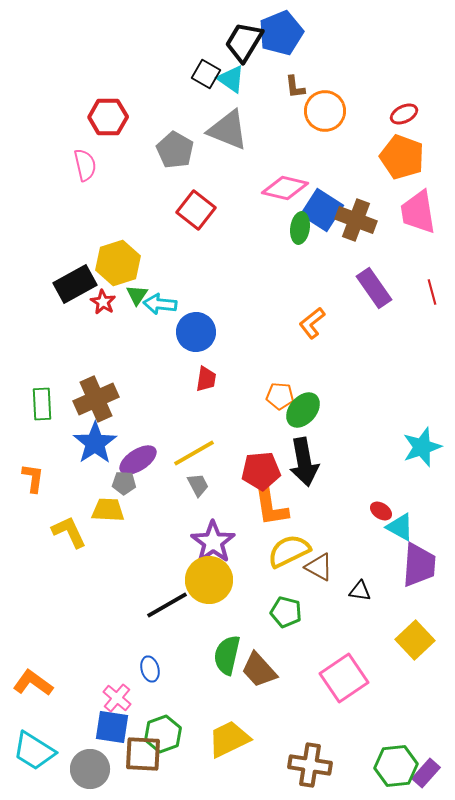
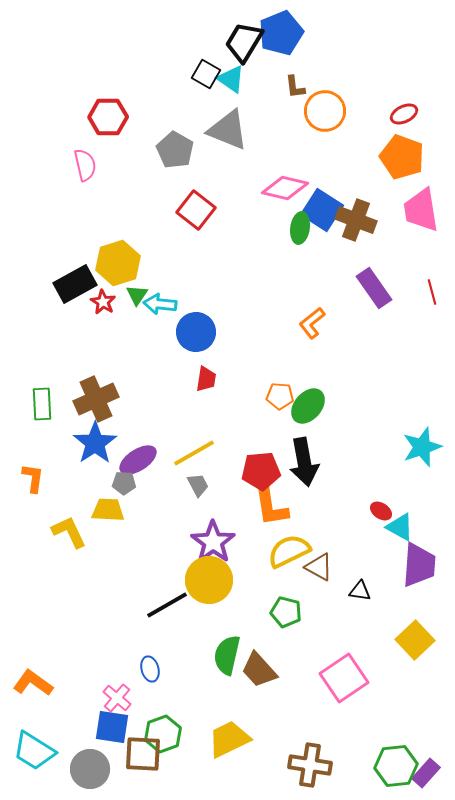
pink trapezoid at (418, 212): moved 3 px right, 2 px up
green ellipse at (303, 410): moved 5 px right, 4 px up
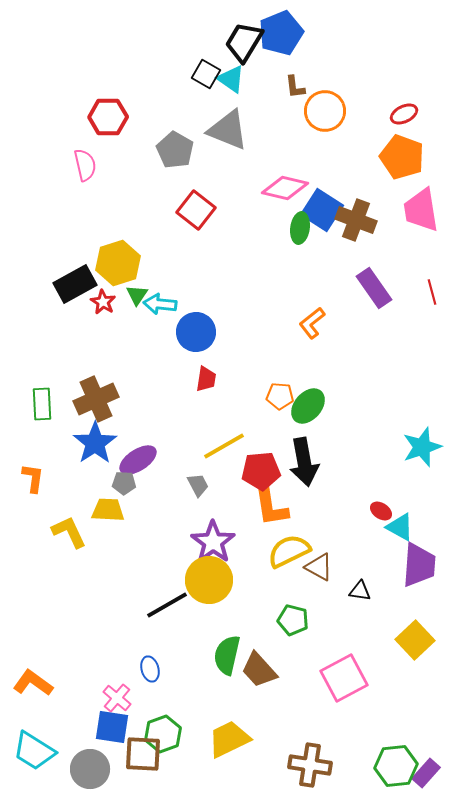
yellow line at (194, 453): moved 30 px right, 7 px up
green pentagon at (286, 612): moved 7 px right, 8 px down
pink square at (344, 678): rotated 6 degrees clockwise
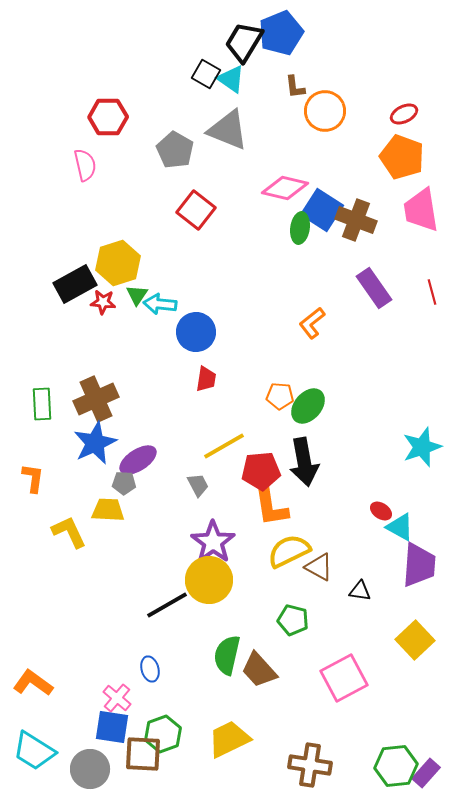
red star at (103, 302): rotated 25 degrees counterclockwise
blue star at (95, 443): rotated 9 degrees clockwise
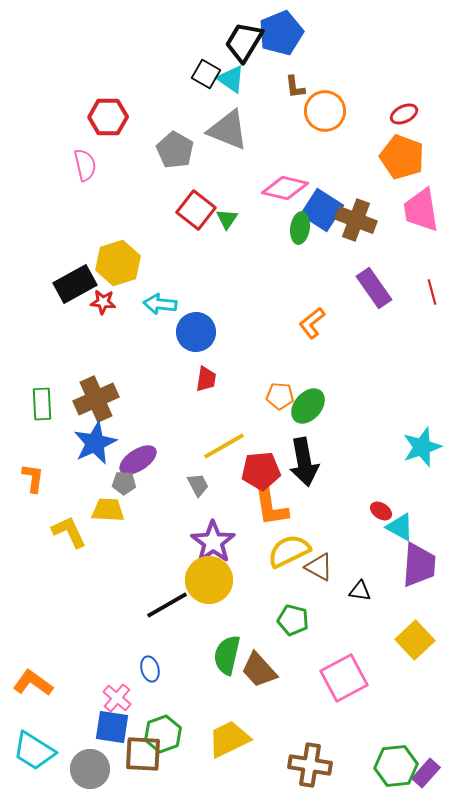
green triangle at (137, 295): moved 90 px right, 76 px up
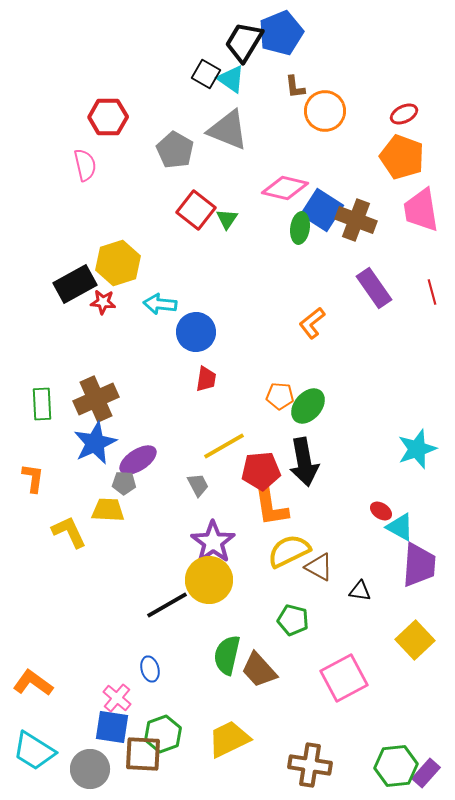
cyan star at (422, 447): moved 5 px left, 2 px down
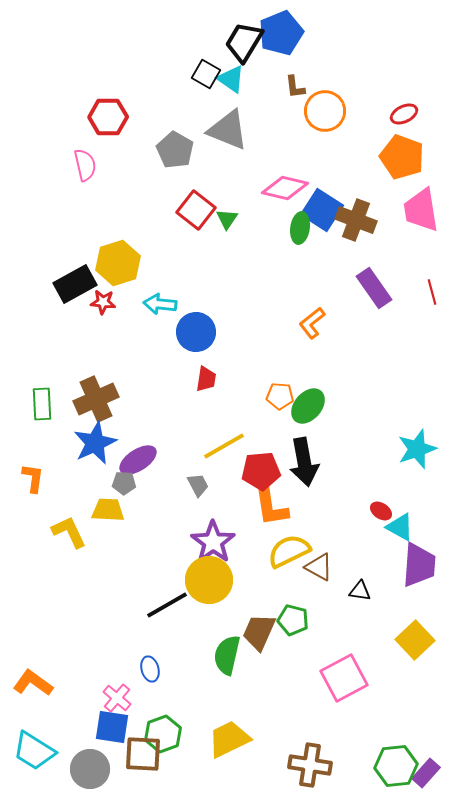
brown trapezoid at (259, 670): moved 38 px up; rotated 66 degrees clockwise
